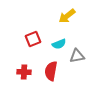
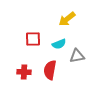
yellow arrow: moved 3 px down
red square: rotated 21 degrees clockwise
red semicircle: moved 1 px left, 1 px up
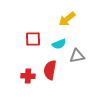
red cross: moved 4 px right, 4 px down
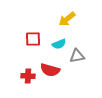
red semicircle: rotated 84 degrees counterclockwise
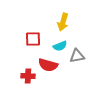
yellow arrow: moved 4 px left, 3 px down; rotated 36 degrees counterclockwise
cyan semicircle: moved 1 px right, 2 px down
red semicircle: moved 2 px left, 5 px up
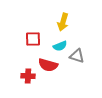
gray triangle: rotated 28 degrees clockwise
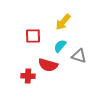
yellow arrow: rotated 24 degrees clockwise
red square: moved 3 px up
cyan semicircle: rotated 152 degrees clockwise
gray triangle: moved 2 px right
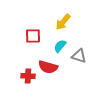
red semicircle: moved 2 px down
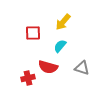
red square: moved 3 px up
gray triangle: moved 3 px right, 12 px down
red cross: moved 2 px down; rotated 16 degrees counterclockwise
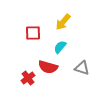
cyan semicircle: moved 1 px down
red cross: rotated 24 degrees counterclockwise
